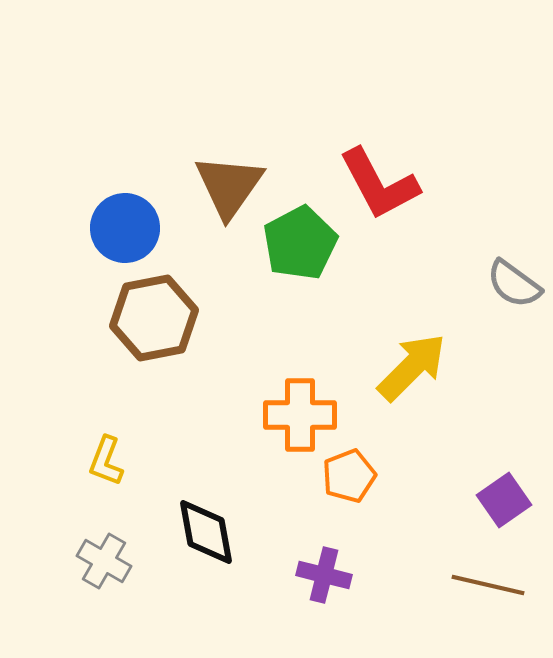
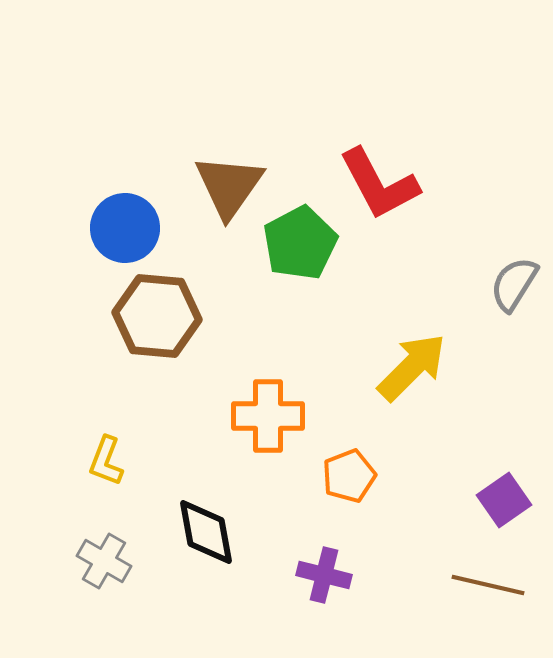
gray semicircle: rotated 86 degrees clockwise
brown hexagon: moved 3 px right, 2 px up; rotated 16 degrees clockwise
orange cross: moved 32 px left, 1 px down
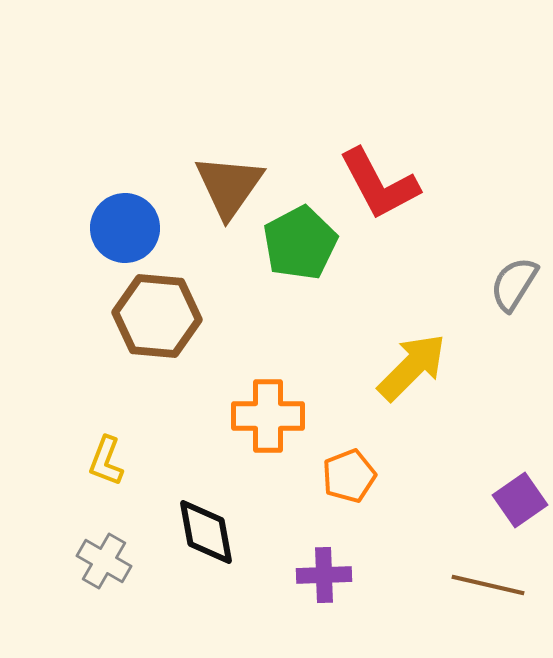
purple square: moved 16 px right
purple cross: rotated 16 degrees counterclockwise
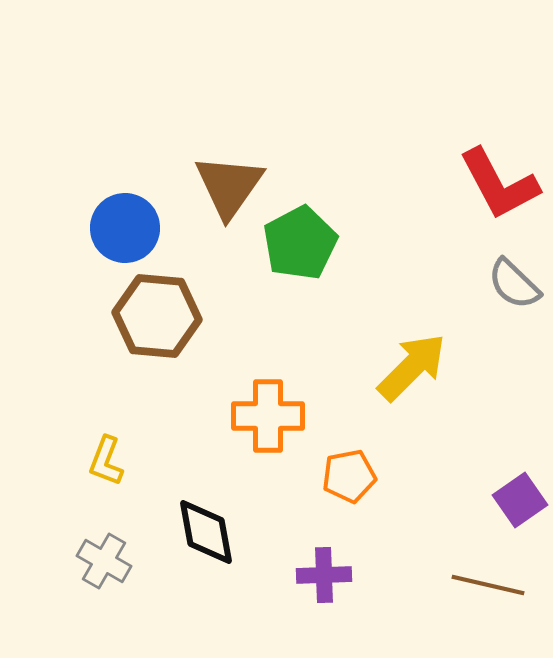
red L-shape: moved 120 px right
gray semicircle: rotated 78 degrees counterclockwise
orange pentagon: rotated 10 degrees clockwise
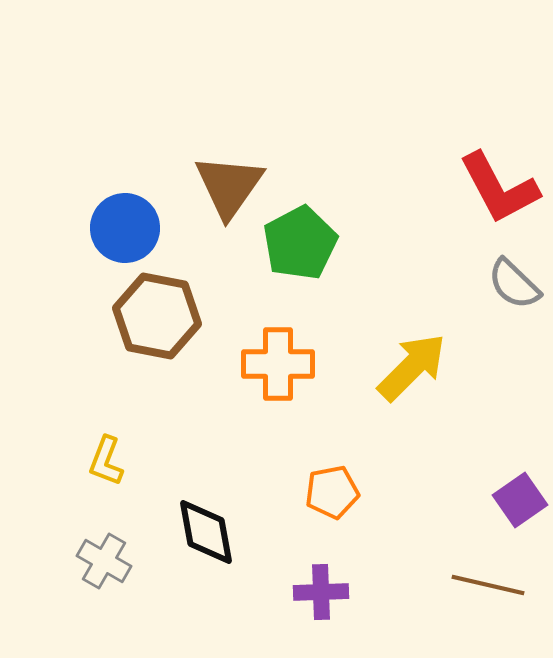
red L-shape: moved 4 px down
brown hexagon: rotated 6 degrees clockwise
orange cross: moved 10 px right, 52 px up
orange pentagon: moved 17 px left, 16 px down
purple cross: moved 3 px left, 17 px down
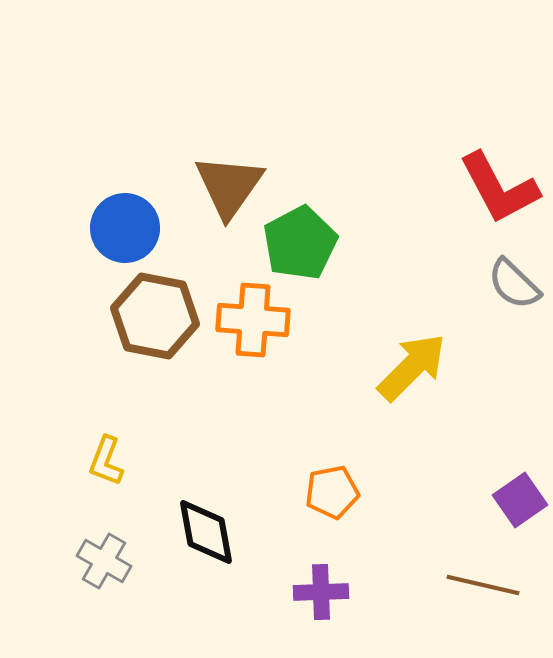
brown hexagon: moved 2 px left
orange cross: moved 25 px left, 44 px up; rotated 4 degrees clockwise
brown line: moved 5 px left
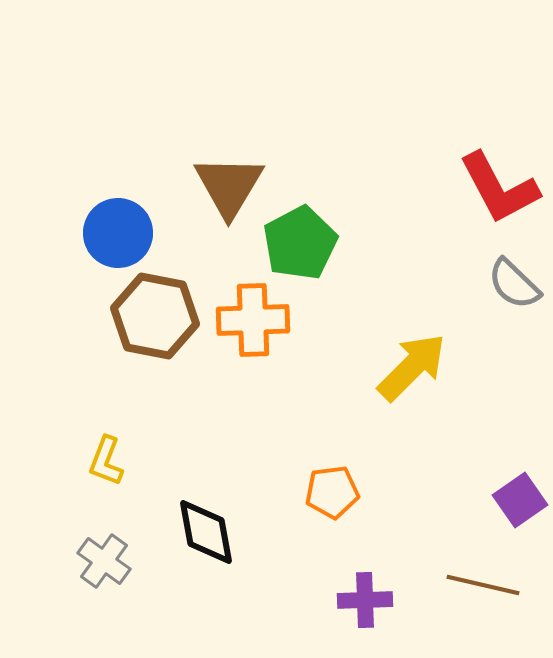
brown triangle: rotated 4 degrees counterclockwise
blue circle: moved 7 px left, 5 px down
orange cross: rotated 6 degrees counterclockwise
orange pentagon: rotated 4 degrees clockwise
gray cross: rotated 6 degrees clockwise
purple cross: moved 44 px right, 8 px down
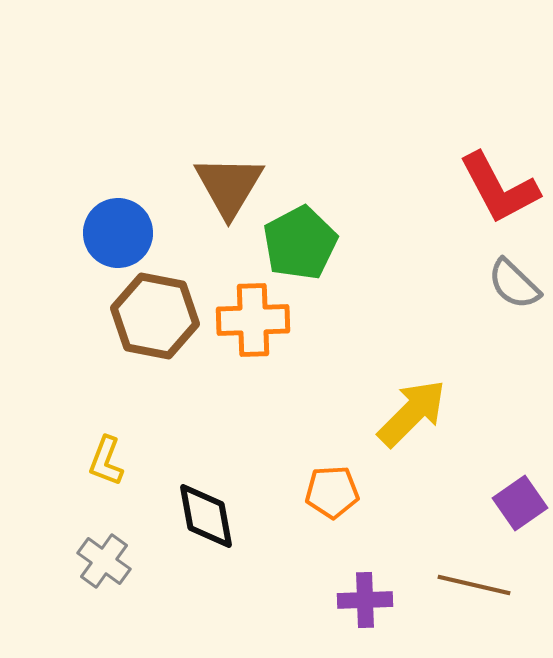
yellow arrow: moved 46 px down
orange pentagon: rotated 4 degrees clockwise
purple square: moved 3 px down
black diamond: moved 16 px up
brown line: moved 9 px left
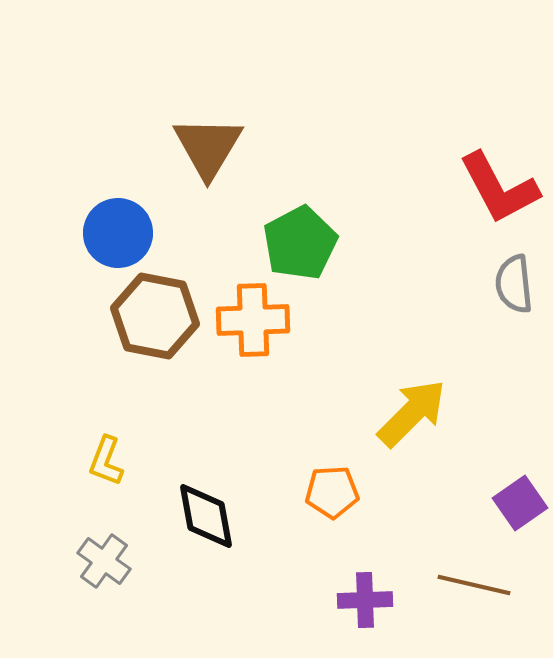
brown triangle: moved 21 px left, 39 px up
gray semicircle: rotated 40 degrees clockwise
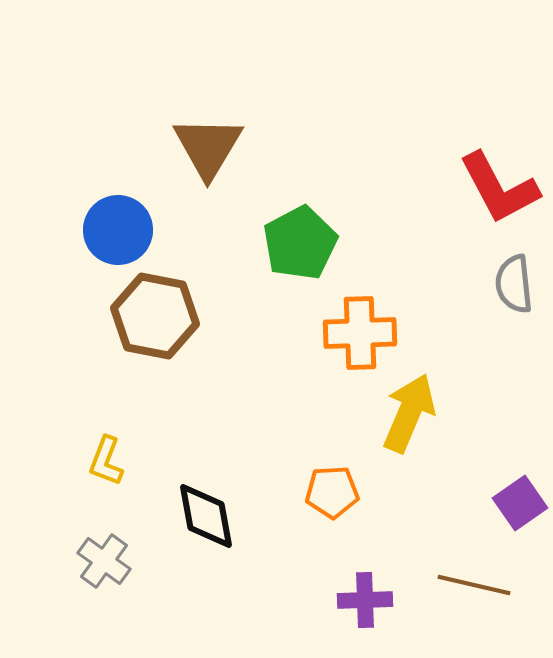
blue circle: moved 3 px up
orange cross: moved 107 px right, 13 px down
yellow arrow: moved 3 px left; rotated 22 degrees counterclockwise
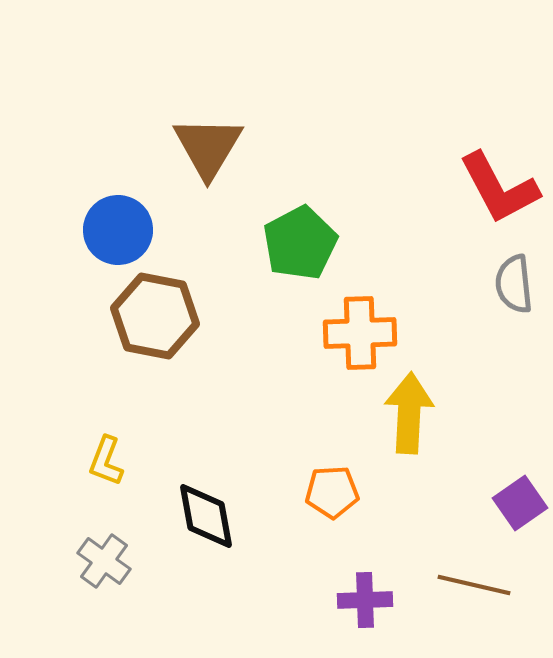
yellow arrow: rotated 20 degrees counterclockwise
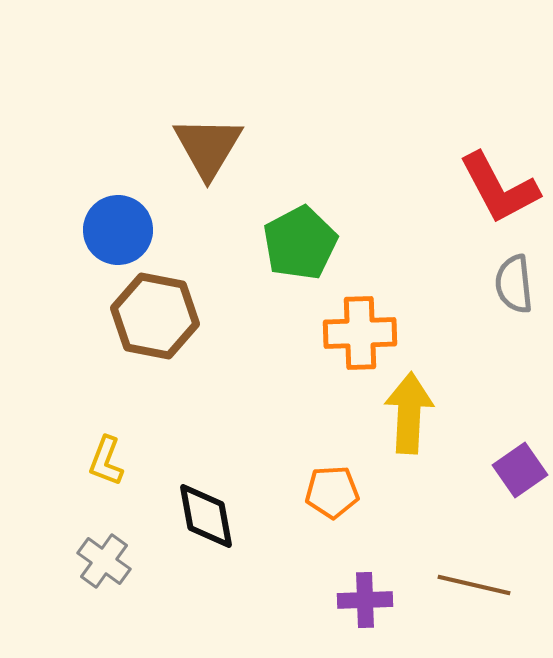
purple square: moved 33 px up
